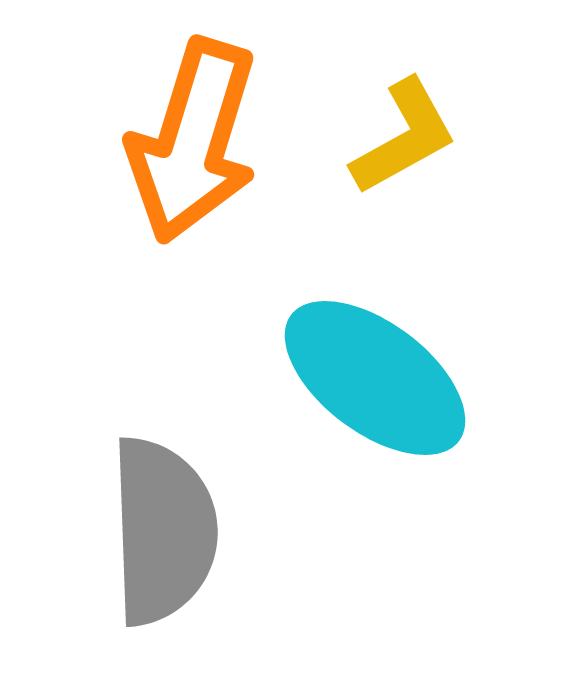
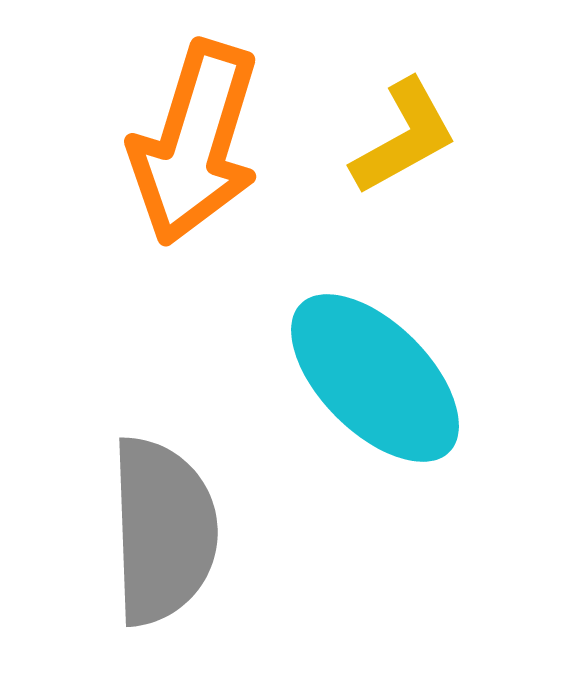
orange arrow: moved 2 px right, 2 px down
cyan ellipse: rotated 8 degrees clockwise
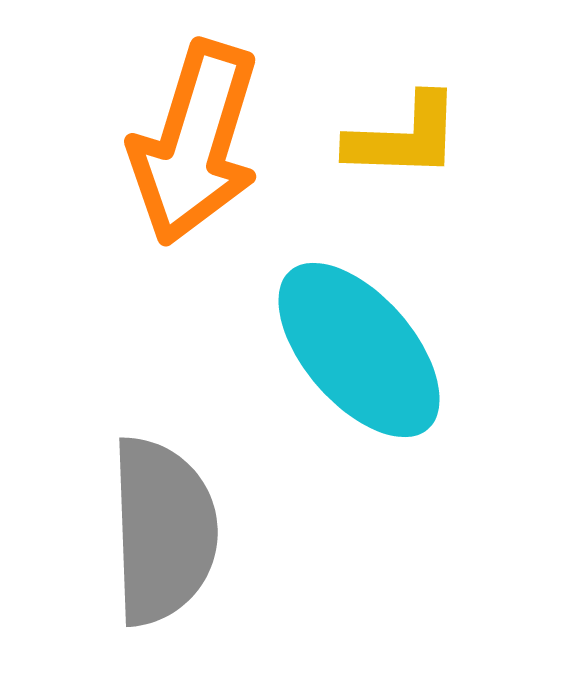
yellow L-shape: rotated 31 degrees clockwise
cyan ellipse: moved 16 px left, 28 px up; rotated 4 degrees clockwise
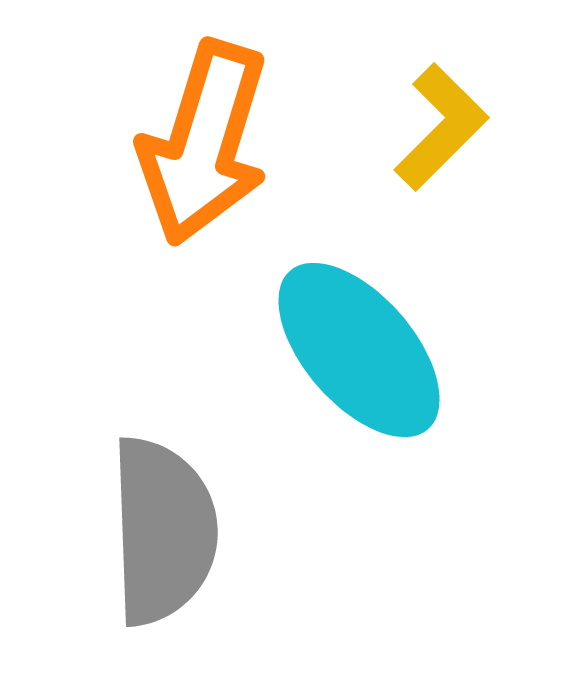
yellow L-shape: moved 37 px right, 10 px up; rotated 47 degrees counterclockwise
orange arrow: moved 9 px right
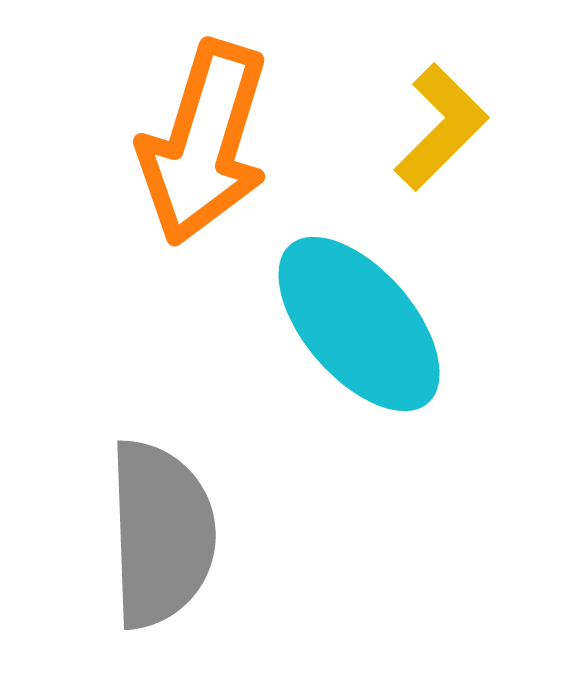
cyan ellipse: moved 26 px up
gray semicircle: moved 2 px left, 3 px down
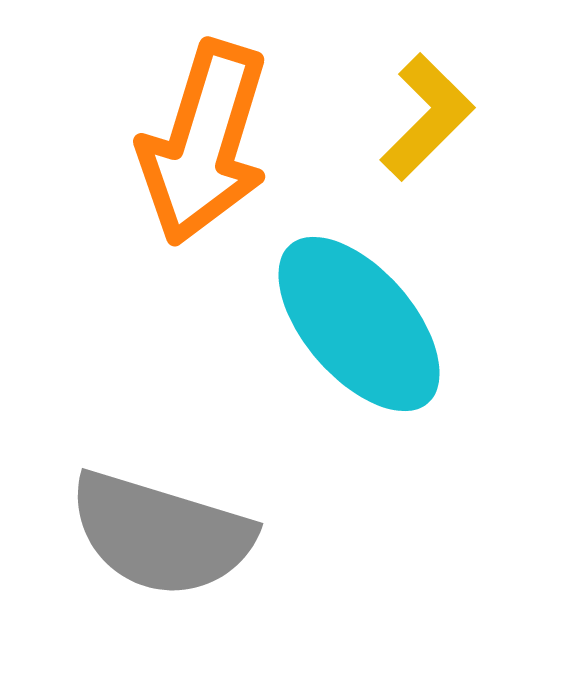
yellow L-shape: moved 14 px left, 10 px up
gray semicircle: rotated 109 degrees clockwise
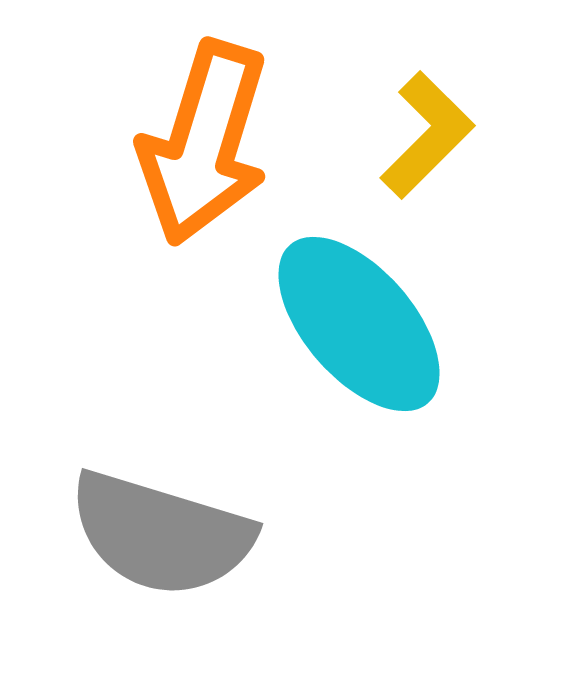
yellow L-shape: moved 18 px down
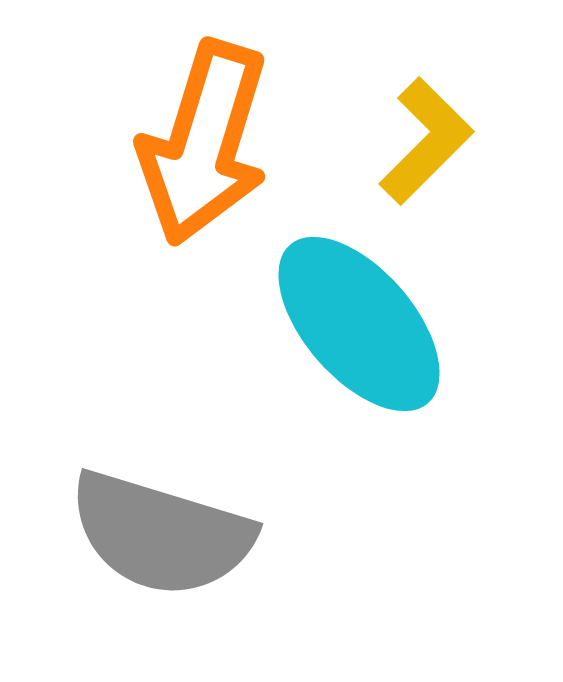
yellow L-shape: moved 1 px left, 6 px down
